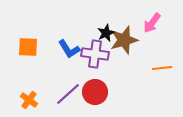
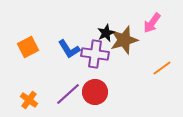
orange square: rotated 30 degrees counterclockwise
orange line: rotated 30 degrees counterclockwise
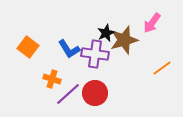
orange square: rotated 25 degrees counterclockwise
red circle: moved 1 px down
orange cross: moved 23 px right, 21 px up; rotated 18 degrees counterclockwise
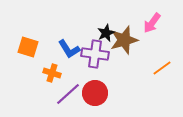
orange square: rotated 20 degrees counterclockwise
orange cross: moved 6 px up
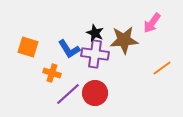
black star: moved 11 px left; rotated 24 degrees counterclockwise
brown star: rotated 12 degrees clockwise
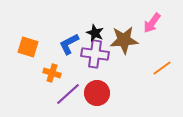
blue L-shape: moved 5 px up; rotated 95 degrees clockwise
red circle: moved 2 px right
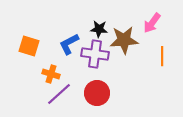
black star: moved 4 px right, 4 px up; rotated 18 degrees counterclockwise
orange square: moved 1 px right, 1 px up
orange line: moved 12 px up; rotated 54 degrees counterclockwise
orange cross: moved 1 px left, 1 px down
purple line: moved 9 px left
